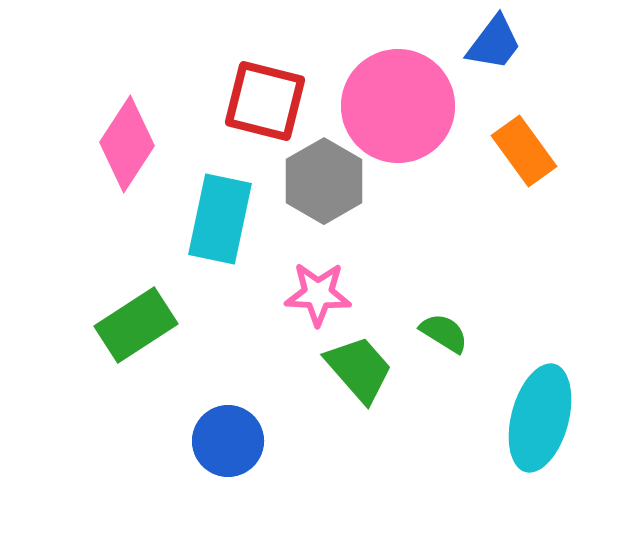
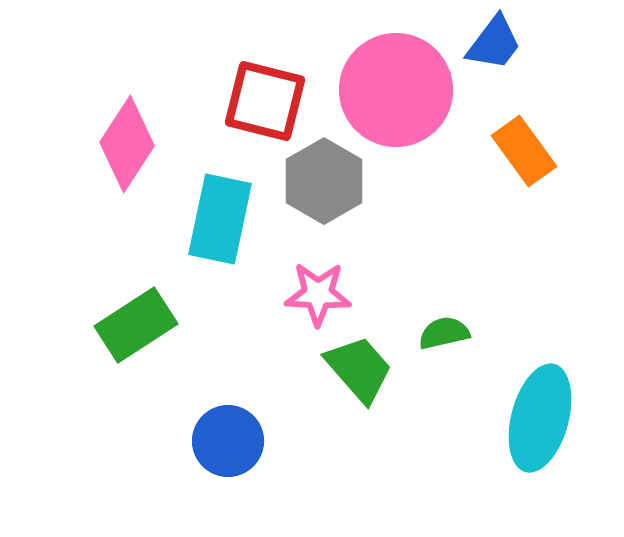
pink circle: moved 2 px left, 16 px up
green semicircle: rotated 45 degrees counterclockwise
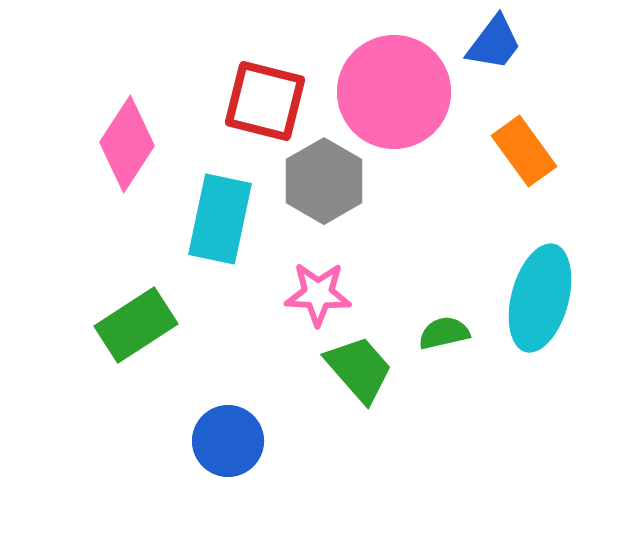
pink circle: moved 2 px left, 2 px down
cyan ellipse: moved 120 px up
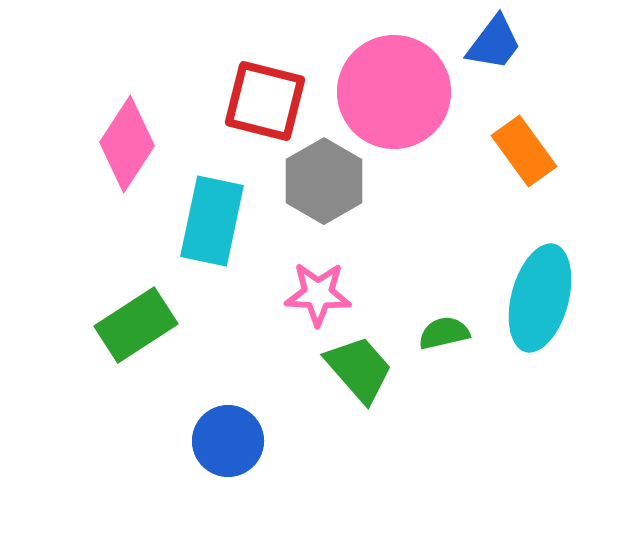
cyan rectangle: moved 8 px left, 2 px down
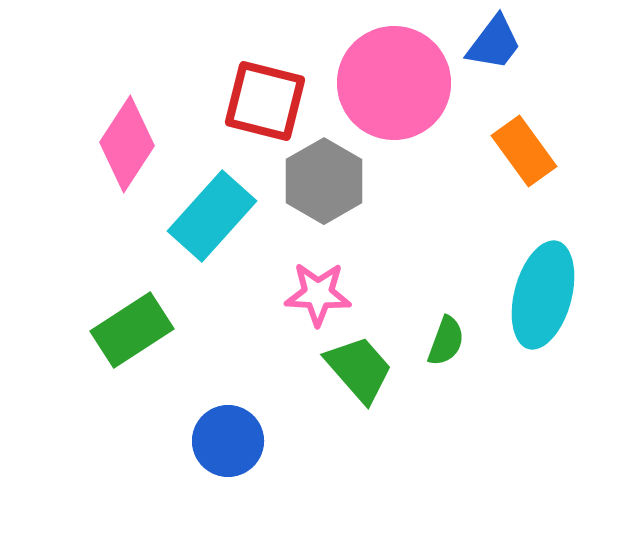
pink circle: moved 9 px up
cyan rectangle: moved 5 px up; rotated 30 degrees clockwise
cyan ellipse: moved 3 px right, 3 px up
green rectangle: moved 4 px left, 5 px down
green semicircle: moved 2 px right, 8 px down; rotated 123 degrees clockwise
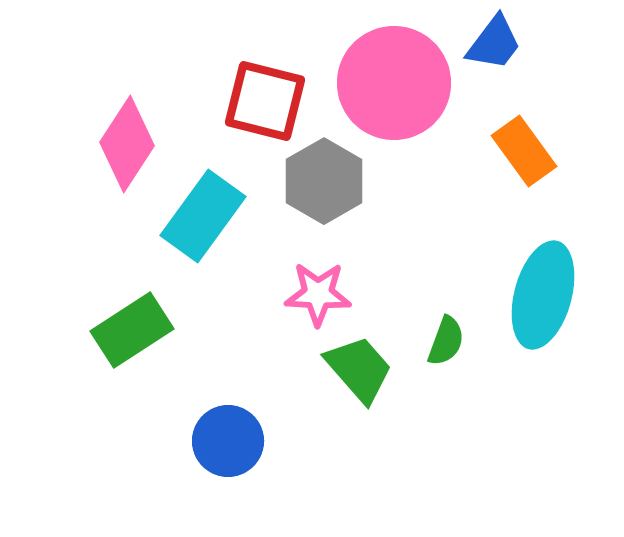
cyan rectangle: moved 9 px left; rotated 6 degrees counterclockwise
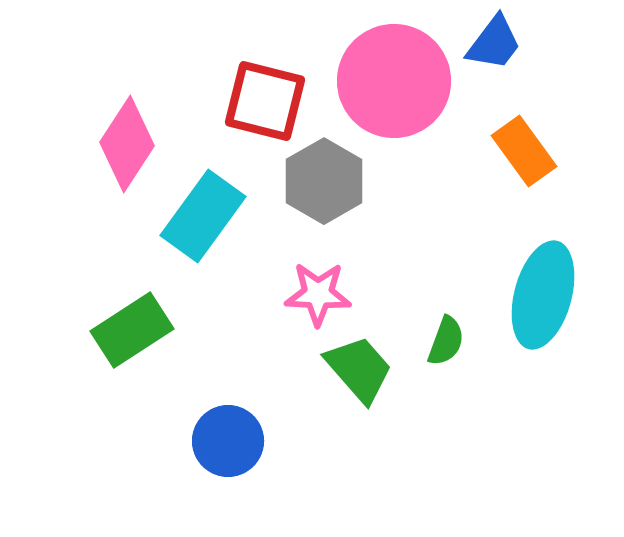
pink circle: moved 2 px up
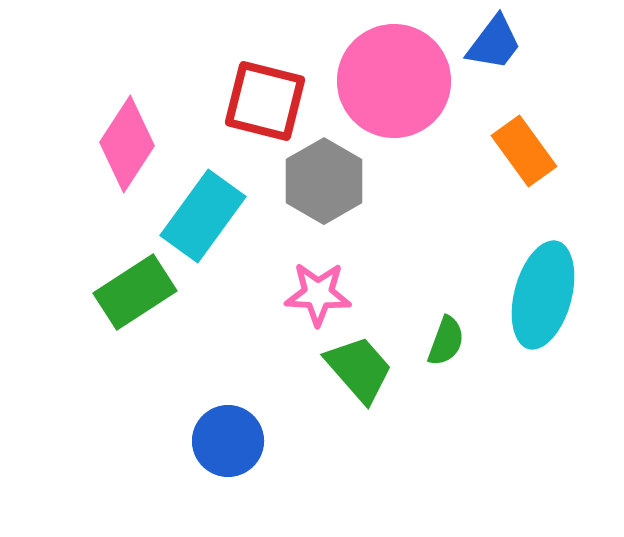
green rectangle: moved 3 px right, 38 px up
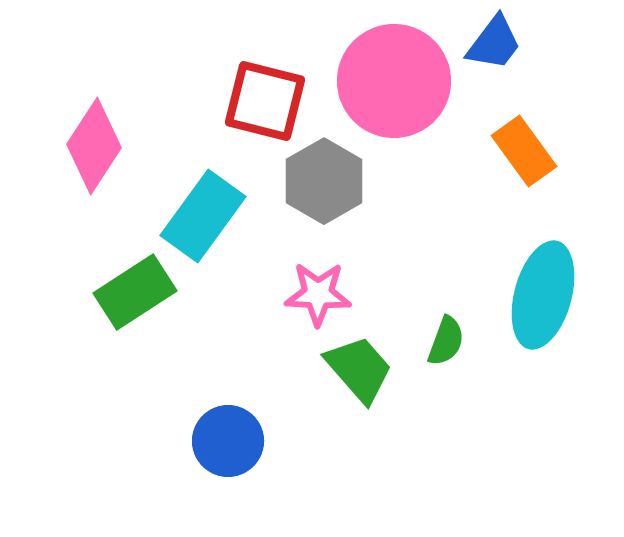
pink diamond: moved 33 px left, 2 px down
